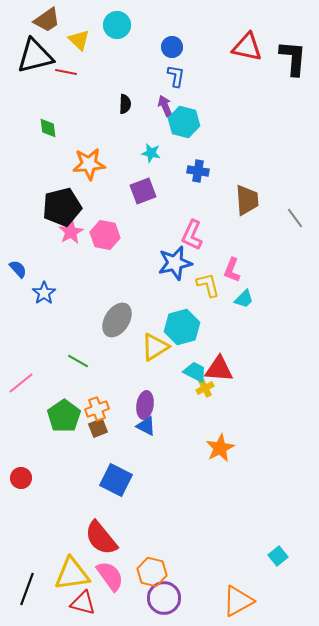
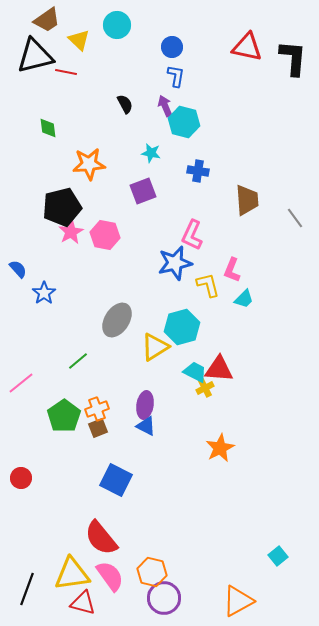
black semicircle at (125, 104): rotated 30 degrees counterclockwise
green line at (78, 361): rotated 70 degrees counterclockwise
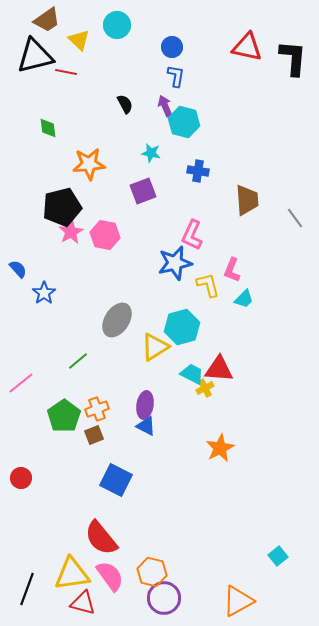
cyan trapezoid at (195, 372): moved 3 px left, 2 px down
brown square at (98, 428): moved 4 px left, 7 px down
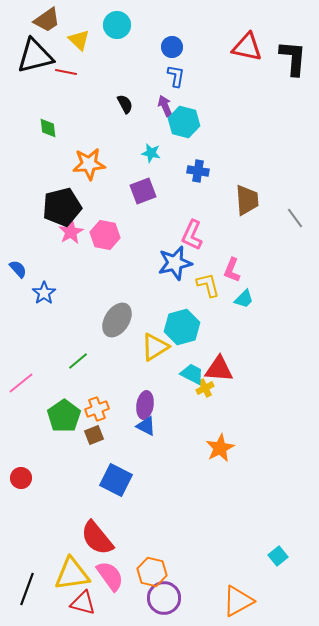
red semicircle at (101, 538): moved 4 px left
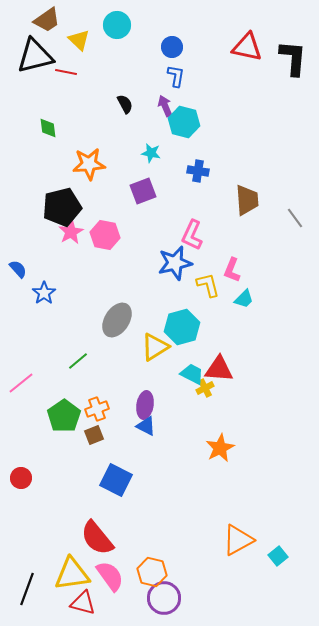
orange triangle at (238, 601): moved 61 px up
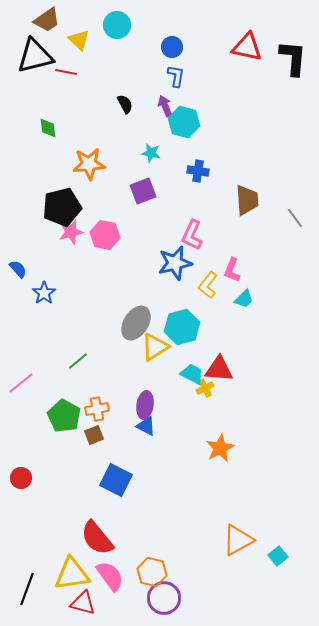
pink star at (71, 232): rotated 15 degrees clockwise
yellow L-shape at (208, 285): rotated 128 degrees counterclockwise
gray ellipse at (117, 320): moved 19 px right, 3 px down
orange cross at (97, 409): rotated 10 degrees clockwise
green pentagon at (64, 416): rotated 8 degrees counterclockwise
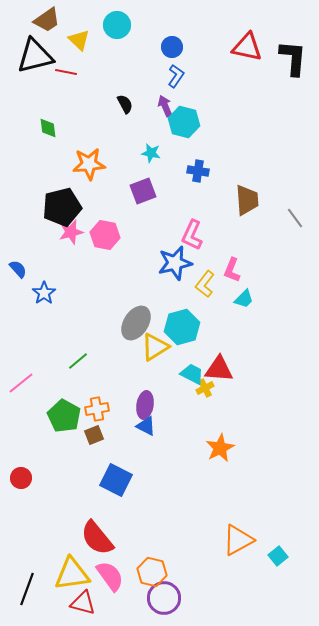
blue L-shape at (176, 76): rotated 25 degrees clockwise
yellow L-shape at (208, 285): moved 3 px left, 1 px up
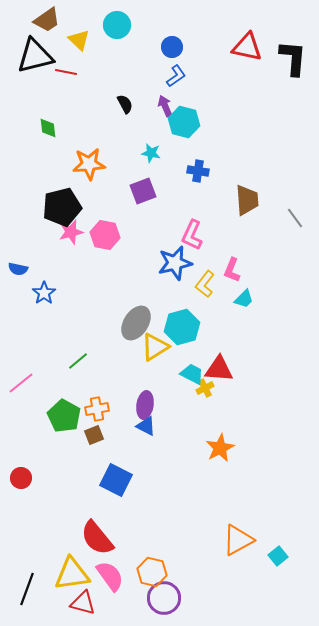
blue L-shape at (176, 76): rotated 20 degrees clockwise
blue semicircle at (18, 269): rotated 144 degrees clockwise
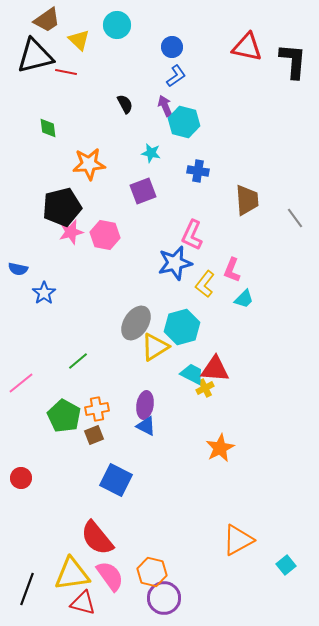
black L-shape at (293, 58): moved 3 px down
red triangle at (219, 369): moved 4 px left
cyan square at (278, 556): moved 8 px right, 9 px down
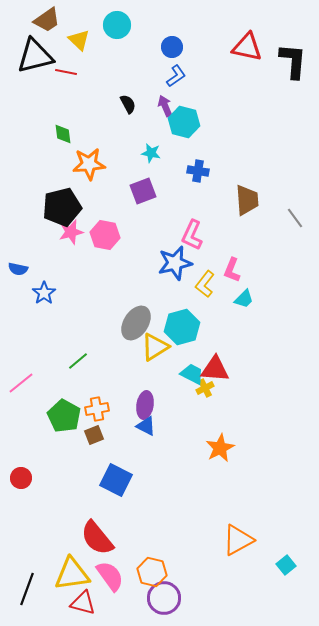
black semicircle at (125, 104): moved 3 px right
green diamond at (48, 128): moved 15 px right, 6 px down
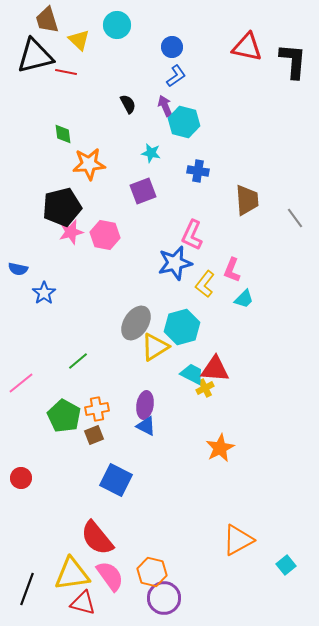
brown trapezoid at (47, 20): rotated 108 degrees clockwise
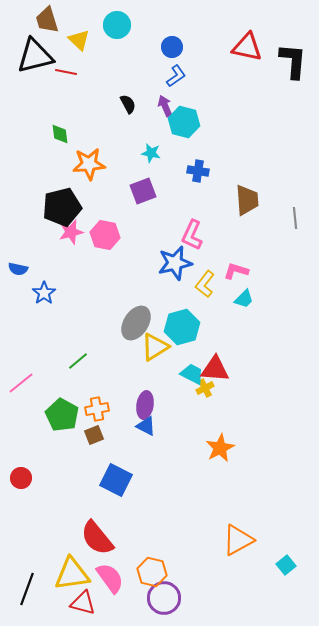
green diamond at (63, 134): moved 3 px left
gray line at (295, 218): rotated 30 degrees clockwise
pink L-shape at (232, 270): moved 4 px right, 1 px down; rotated 85 degrees clockwise
green pentagon at (64, 416): moved 2 px left, 1 px up
pink semicircle at (110, 576): moved 2 px down
